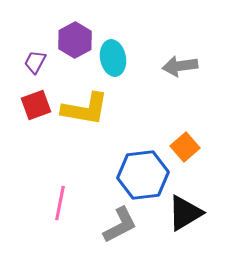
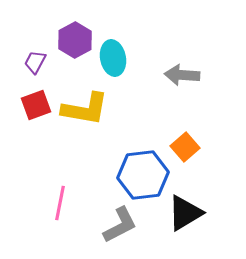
gray arrow: moved 2 px right, 9 px down; rotated 12 degrees clockwise
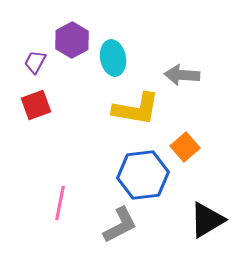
purple hexagon: moved 3 px left
yellow L-shape: moved 51 px right
black triangle: moved 22 px right, 7 px down
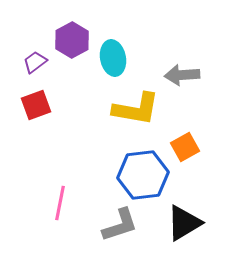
purple trapezoid: rotated 25 degrees clockwise
gray arrow: rotated 8 degrees counterclockwise
orange square: rotated 12 degrees clockwise
black triangle: moved 23 px left, 3 px down
gray L-shape: rotated 9 degrees clockwise
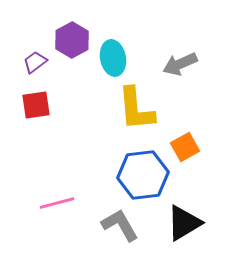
gray arrow: moved 2 px left, 11 px up; rotated 20 degrees counterclockwise
red square: rotated 12 degrees clockwise
yellow L-shape: rotated 75 degrees clockwise
pink line: moved 3 px left; rotated 64 degrees clockwise
gray L-shape: rotated 102 degrees counterclockwise
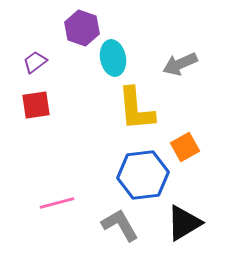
purple hexagon: moved 10 px right, 12 px up; rotated 12 degrees counterclockwise
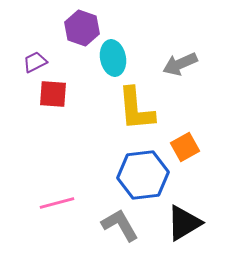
purple trapezoid: rotated 10 degrees clockwise
red square: moved 17 px right, 11 px up; rotated 12 degrees clockwise
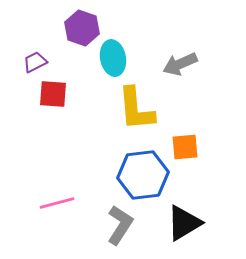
orange square: rotated 24 degrees clockwise
gray L-shape: rotated 63 degrees clockwise
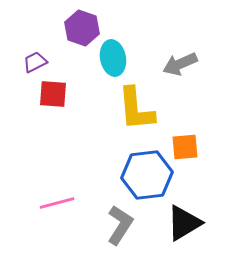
blue hexagon: moved 4 px right
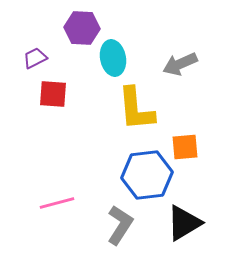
purple hexagon: rotated 16 degrees counterclockwise
purple trapezoid: moved 4 px up
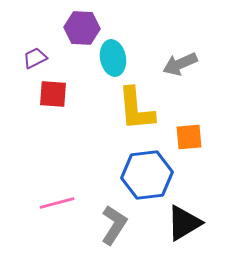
orange square: moved 4 px right, 10 px up
gray L-shape: moved 6 px left
